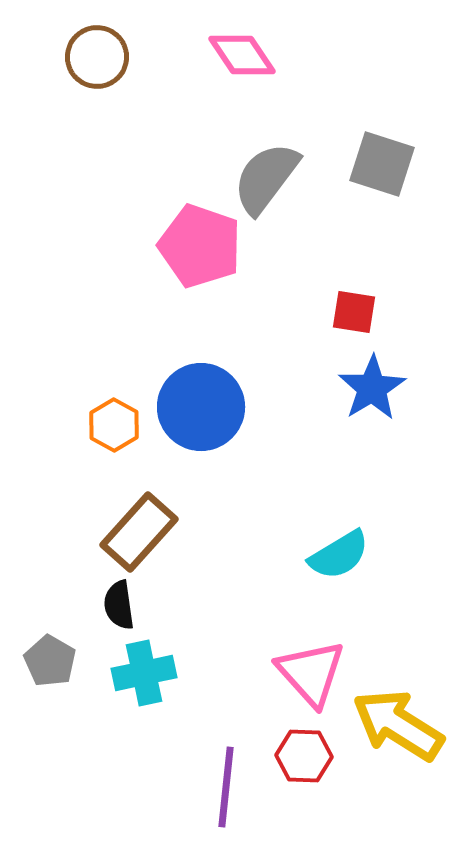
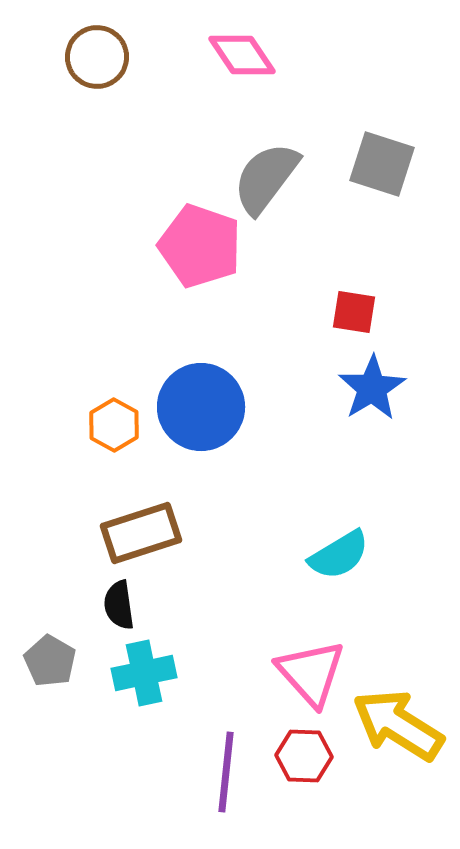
brown rectangle: moved 2 px right, 1 px down; rotated 30 degrees clockwise
purple line: moved 15 px up
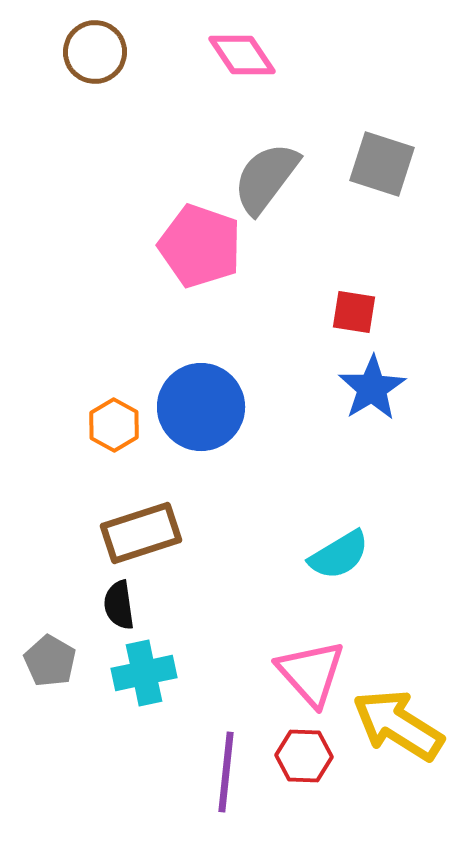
brown circle: moved 2 px left, 5 px up
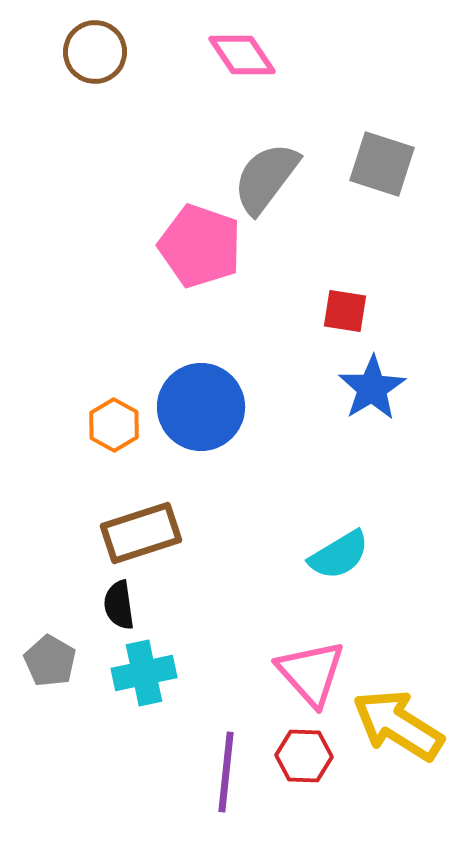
red square: moved 9 px left, 1 px up
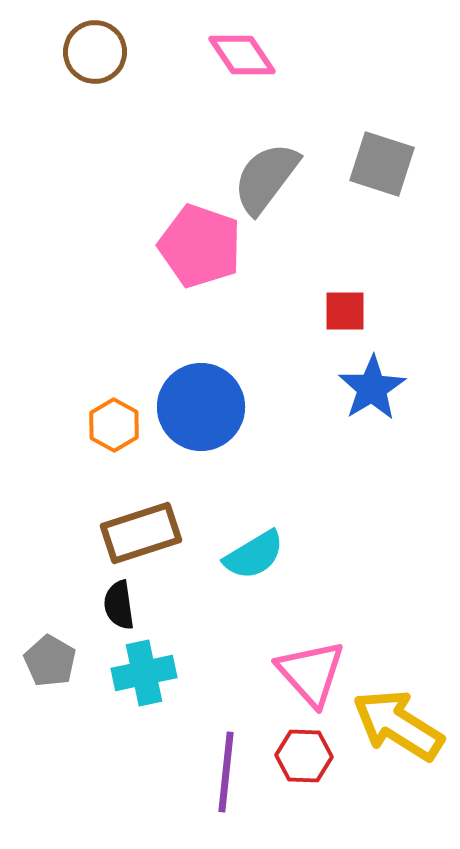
red square: rotated 9 degrees counterclockwise
cyan semicircle: moved 85 px left
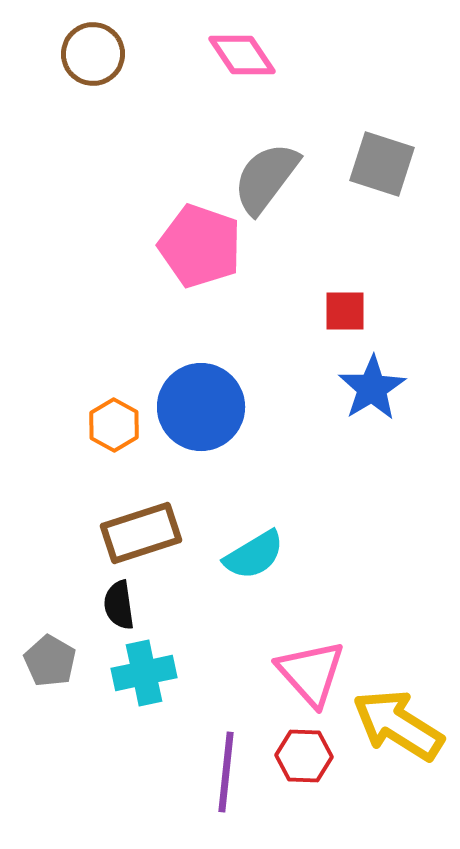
brown circle: moved 2 px left, 2 px down
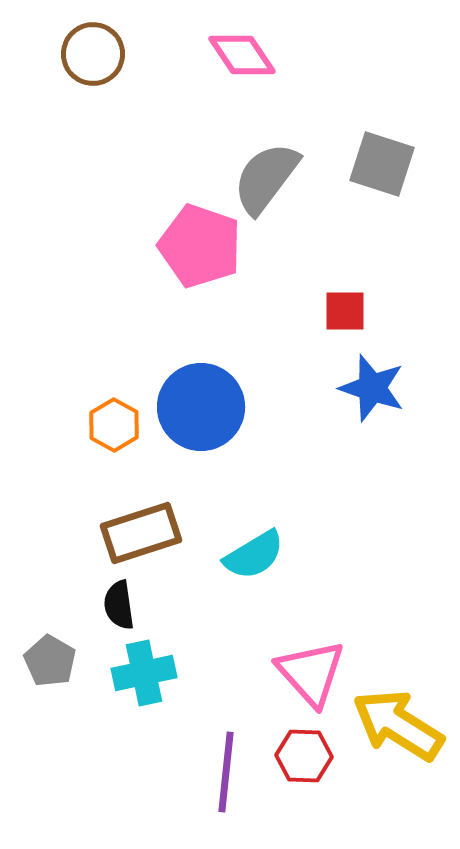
blue star: rotated 22 degrees counterclockwise
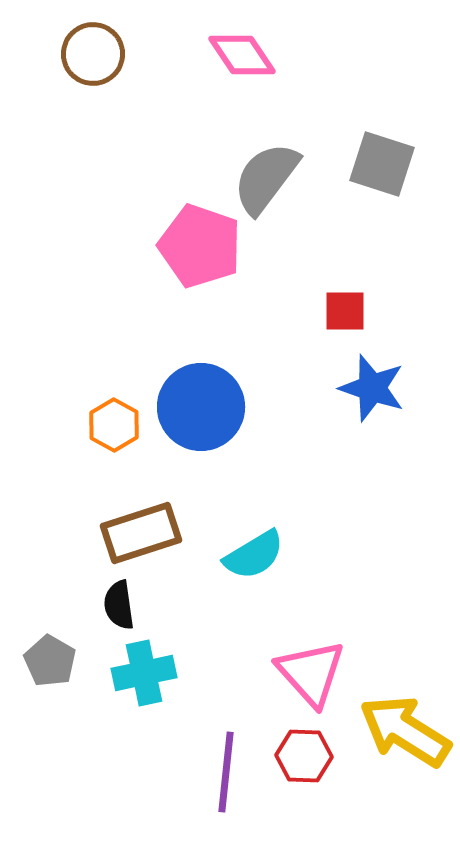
yellow arrow: moved 7 px right, 6 px down
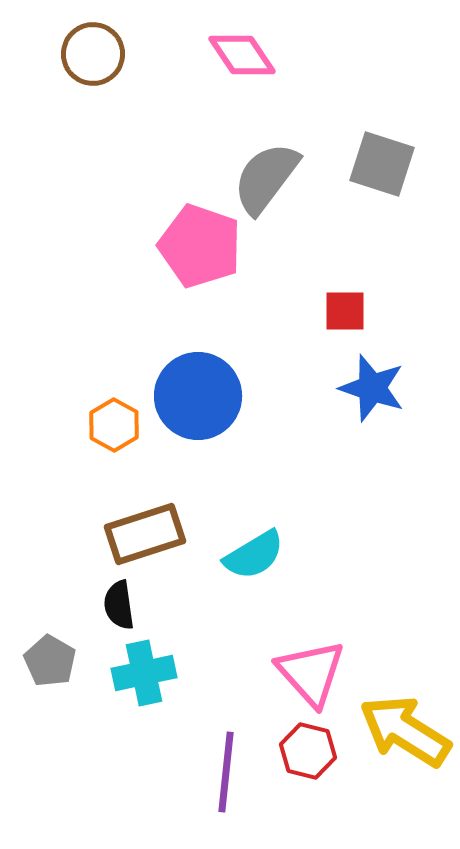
blue circle: moved 3 px left, 11 px up
brown rectangle: moved 4 px right, 1 px down
red hexagon: moved 4 px right, 5 px up; rotated 12 degrees clockwise
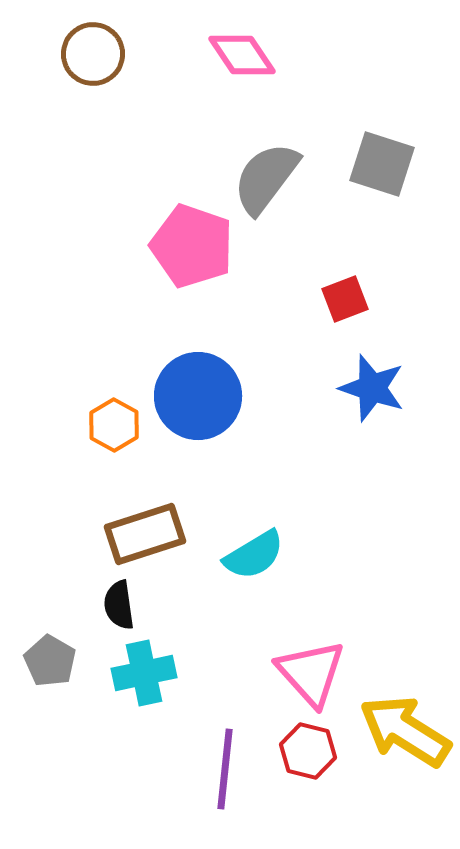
pink pentagon: moved 8 px left
red square: moved 12 px up; rotated 21 degrees counterclockwise
purple line: moved 1 px left, 3 px up
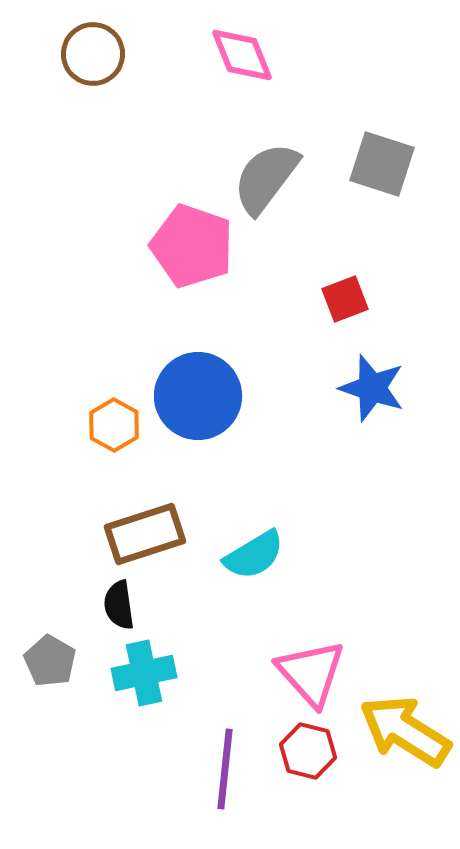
pink diamond: rotated 12 degrees clockwise
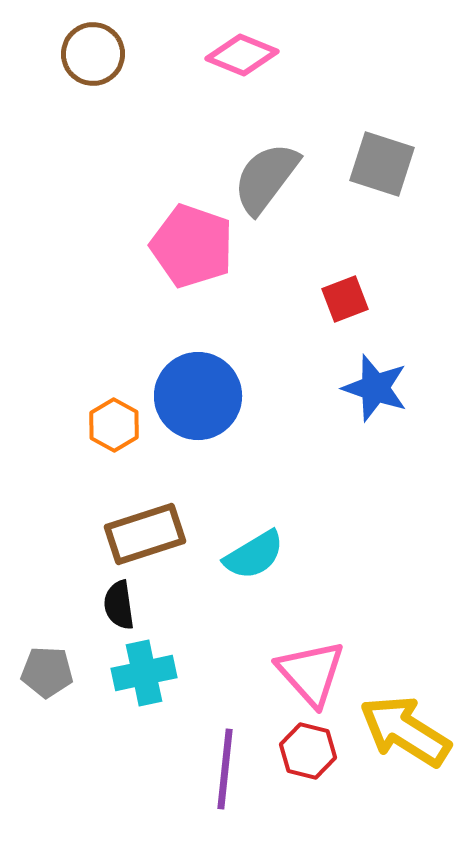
pink diamond: rotated 46 degrees counterclockwise
blue star: moved 3 px right
gray pentagon: moved 3 px left, 11 px down; rotated 27 degrees counterclockwise
